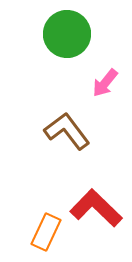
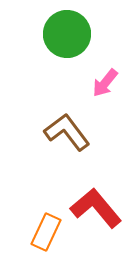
brown L-shape: moved 1 px down
red L-shape: rotated 6 degrees clockwise
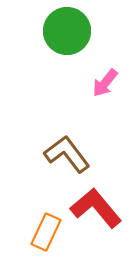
green circle: moved 3 px up
brown L-shape: moved 22 px down
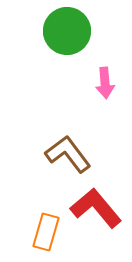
pink arrow: rotated 44 degrees counterclockwise
brown L-shape: moved 1 px right
orange rectangle: rotated 9 degrees counterclockwise
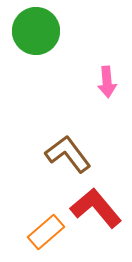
green circle: moved 31 px left
pink arrow: moved 2 px right, 1 px up
orange rectangle: rotated 33 degrees clockwise
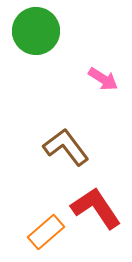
pink arrow: moved 4 px left, 3 px up; rotated 52 degrees counterclockwise
brown L-shape: moved 2 px left, 7 px up
red L-shape: rotated 6 degrees clockwise
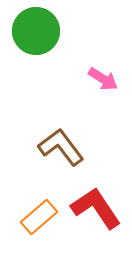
brown L-shape: moved 5 px left
orange rectangle: moved 7 px left, 15 px up
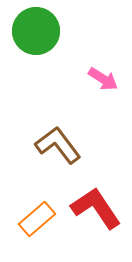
brown L-shape: moved 3 px left, 2 px up
orange rectangle: moved 2 px left, 2 px down
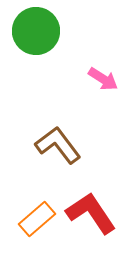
red L-shape: moved 5 px left, 5 px down
